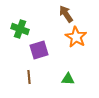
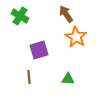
green cross: moved 13 px up; rotated 12 degrees clockwise
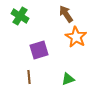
green triangle: rotated 24 degrees counterclockwise
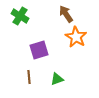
green triangle: moved 11 px left
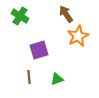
orange star: moved 2 px right, 1 px up; rotated 15 degrees clockwise
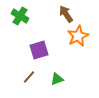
brown line: rotated 48 degrees clockwise
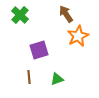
green cross: moved 1 px up; rotated 12 degrees clockwise
brown line: rotated 48 degrees counterclockwise
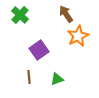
purple square: rotated 18 degrees counterclockwise
